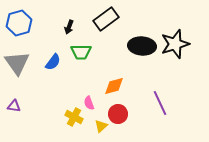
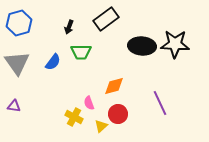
black star: rotated 20 degrees clockwise
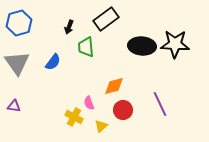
green trapezoid: moved 5 px right, 5 px up; rotated 85 degrees clockwise
purple line: moved 1 px down
red circle: moved 5 px right, 4 px up
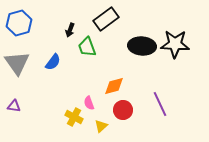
black arrow: moved 1 px right, 3 px down
green trapezoid: moved 1 px right; rotated 15 degrees counterclockwise
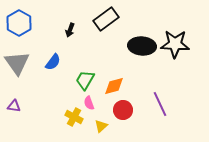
blue hexagon: rotated 15 degrees counterclockwise
green trapezoid: moved 2 px left, 33 px down; rotated 50 degrees clockwise
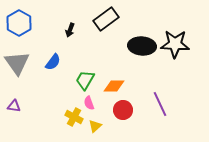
orange diamond: rotated 15 degrees clockwise
yellow triangle: moved 6 px left
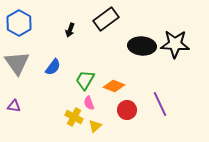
blue semicircle: moved 5 px down
orange diamond: rotated 20 degrees clockwise
red circle: moved 4 px right
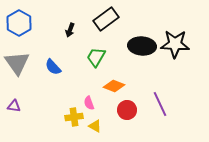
blue semicircle: rotated 102 degrees clockwise
green trapezoid: moved 11 px right, 23 px up
yellow cross: rotated 36 degrees counterclockwise
yellow triangle: rotated 48 degrees counterclockwise
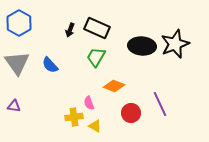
black rectangle: moved 9 px left, 9 px down; rotated 60 degrees clockwise
black star: rotated 24 degrees counterclockwise
blue semicircle: moved 3 px left, 2 px up
red circle: moved 4 px right, 3 px down
